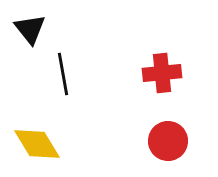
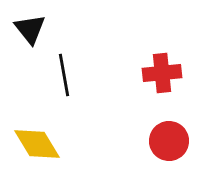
black line: moved 1 px right, 1 px down
red circle: moved 1 px right
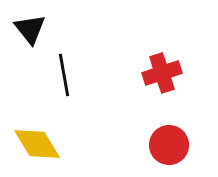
red cross: rotated 12 degrees counterclockwise
red circle: moved 4 px down
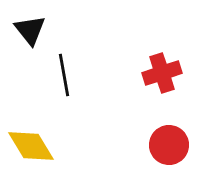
black triangle: moved 1 px down
yellow diamond: moved 6 px left, 2 px down
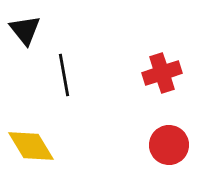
black triangle: moved 5 px left
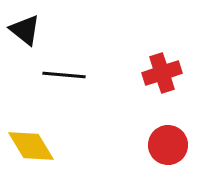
black triangle: rotated 12 degrees counterclockwise
black line: rotated 75 degrees counterclockwise
red circle: moved 1 px left
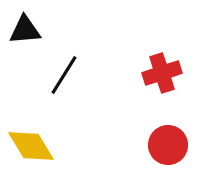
black triangle: rotated 44 degrees counterclockwise
black line: rotated 63 degrees counterclockwise
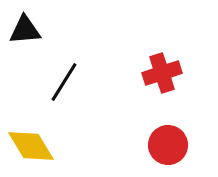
black line: moved 7 px down
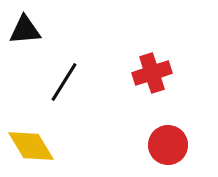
red cross: moved 10 px left
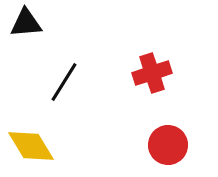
black triangle: moved 1 px right, 7 px up
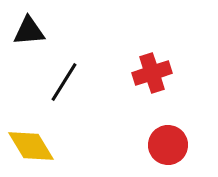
black triangle: moved 3 px right, 8 px down
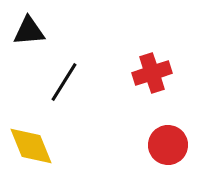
yellow diamond: rotated 9 degrees clockwise
